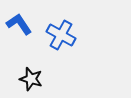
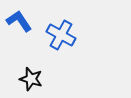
blue L-shape: moved 3 px up
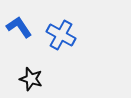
blue L-shape: moved 6 px down
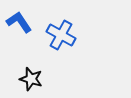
blue L-shape: moved 5 px up
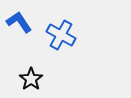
black star: rotated 20 degrees clockwise
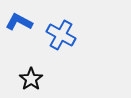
blue L-shape: rotated 28 degrees counterclockwise
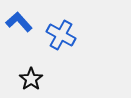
blue L-shape: rotated 20 degrees clockwise
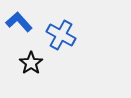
black star: moved 16 px up
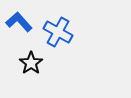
blue cross: moved 3 px left, 3 px up
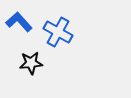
black star: rotated 30 degrees clockwise
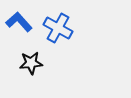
blue cross: moved 4 px up
